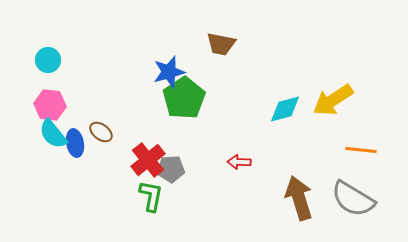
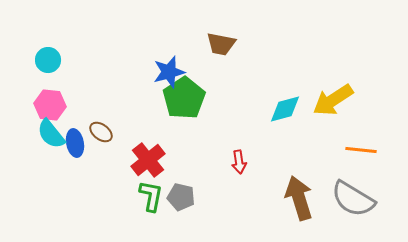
cyan semicircle: moved 2 px left
red arrow: rotated 100 degrees counterclockwise
gray pentagon: moved 10 px right, 28 px down; rotated 16 degrees clockwise
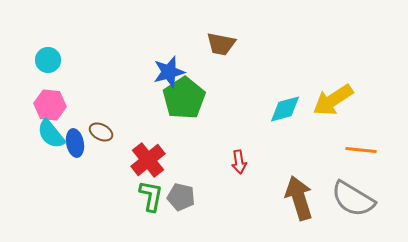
brown ellipse: rotated 10 degrees counterclockwise
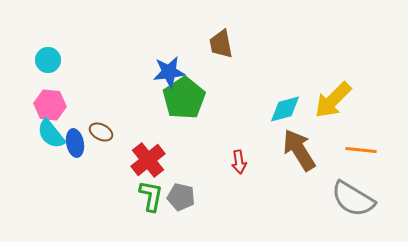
brown trapezoid: rotated 68 degrees clockwise
blue star: rotated 8 degrees clockwise
yellow arrow: rotated 12 degrees counterclockwise
brown arrow: moved 48 px up; rotated 15 degrees counterclockwise
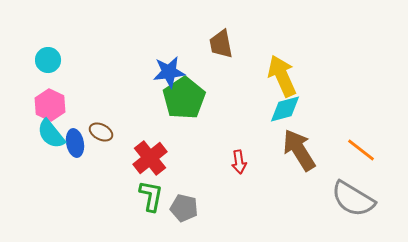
yellow arrow: moved 51 px left, 24 px up; rotated 111 degrees clockwise
pink hexagon: rotated 20 degrees clockwise
orange line: rotated 32 degrees clockwise
red cross: moved 2 px right, 2 px up
gray pentagon: moved 3 px right, 11 px down
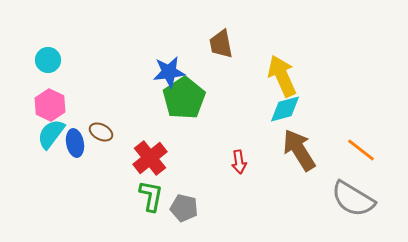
cyan semicircle: rotated 76 degrees clockwise
